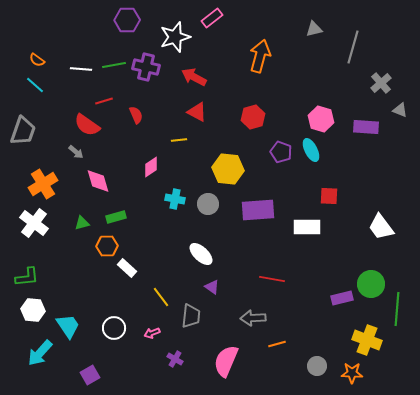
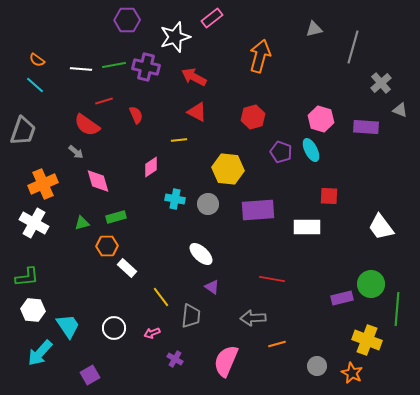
orange cross at (43, 184): rotated 8 degrees clockwise
white cross at (34, 223): rotated 8 degrees counterclockwise
orange star at (352, 373): rotated 25 degrees clockwise
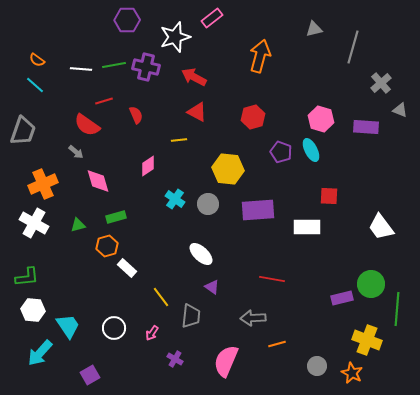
pink diamond at (151, 167): moved 3 px left, 1 px up
cyan cross at (175, 199): rotated 24 degrees clockwise
green triangle at (82, 223): moved 4 px left, 2 px down
orange hexagon at (107, 246): rotated 15 degrees counterclockwise
pink arrow at (152, 333): rotated 35 degrees counterclockwise
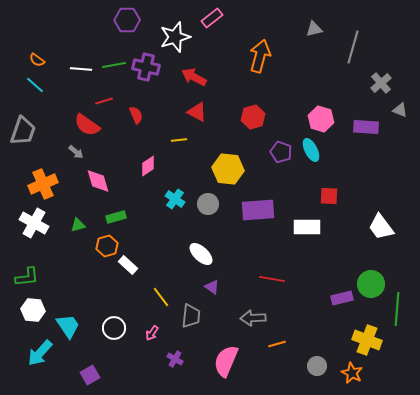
white rectangle at (127, 268): moved 1 px right, 3 px up
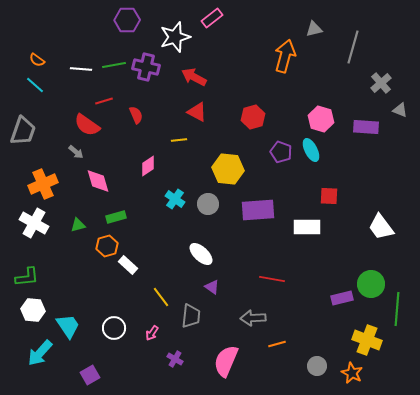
orange arrow at (260, 56): moved 25 px right
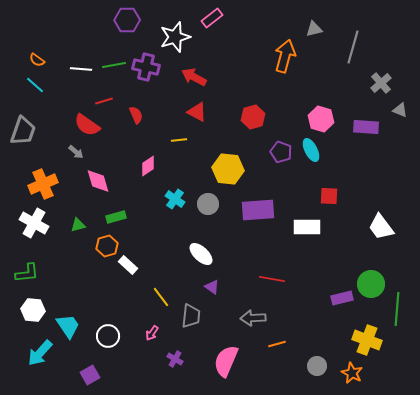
green L-shape at (27, 277): moved 4 px up
white circle at (114, 328): moved 6 px left, 8 px down
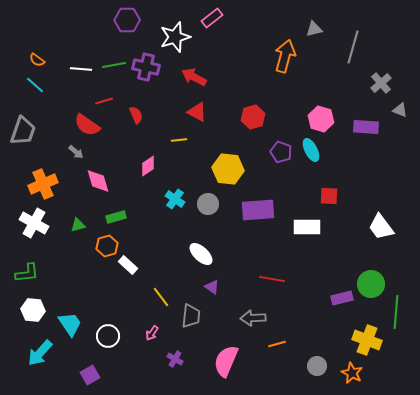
green line at (397, 309): moved 1 px left, 3 px down
cyan trapezoid at (68, 326): moved 2 px right, 2 px up
